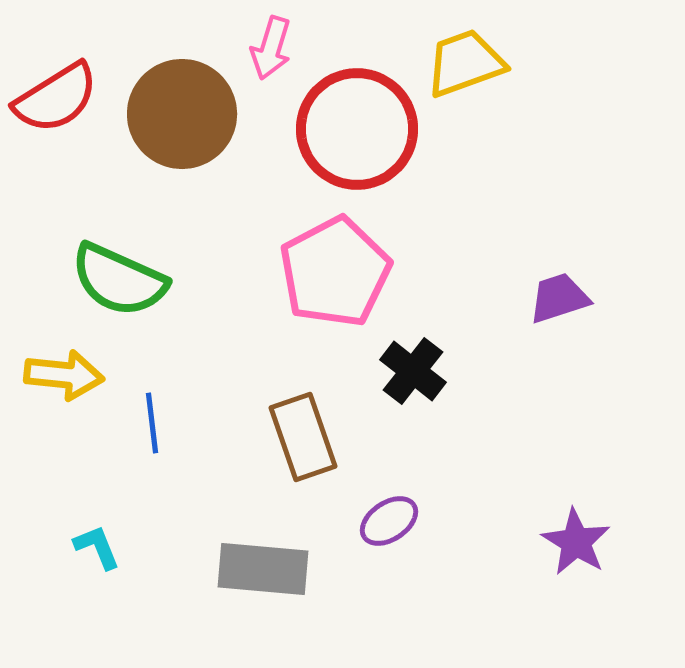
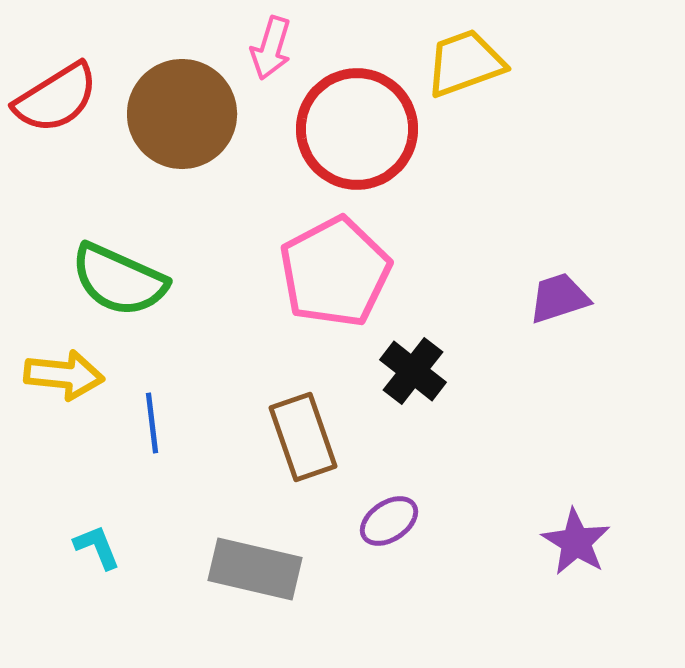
gray rectangle: moved 8 px left; rotated 8 degrees clockwise
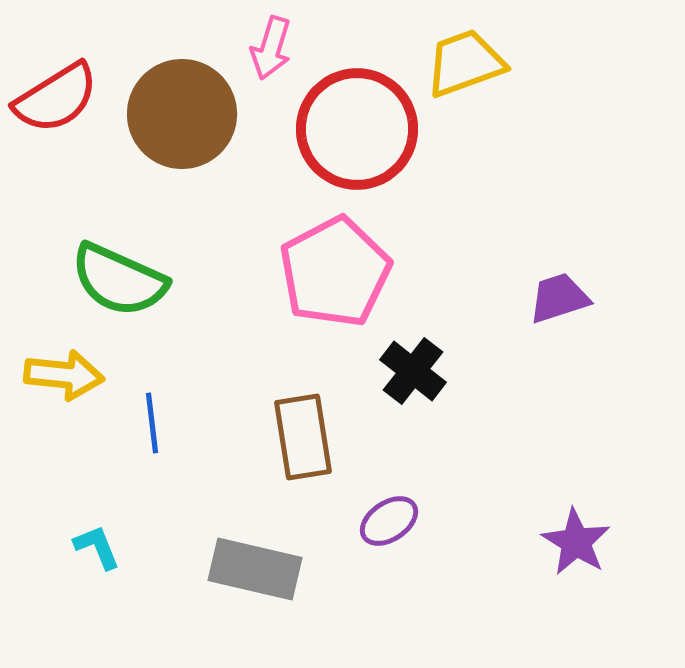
brown rectangle: rotated 10 degrees clockwise
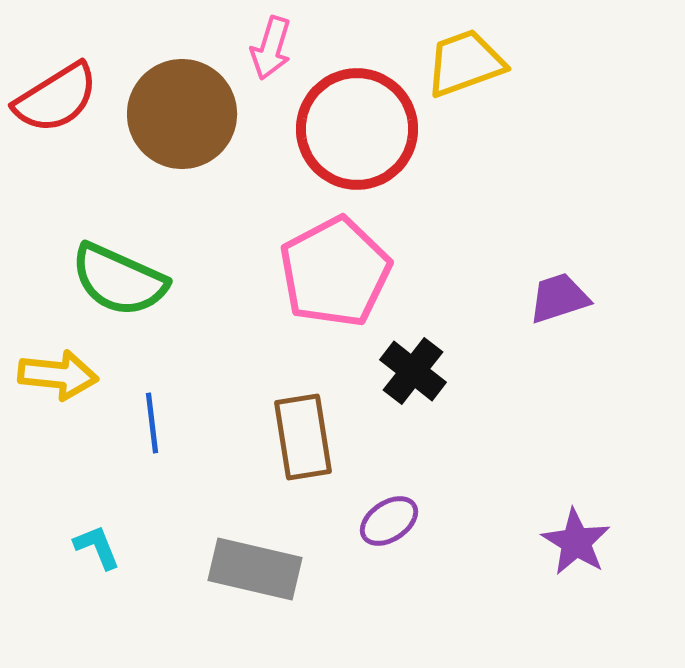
yellow arrow: moved 6 px left
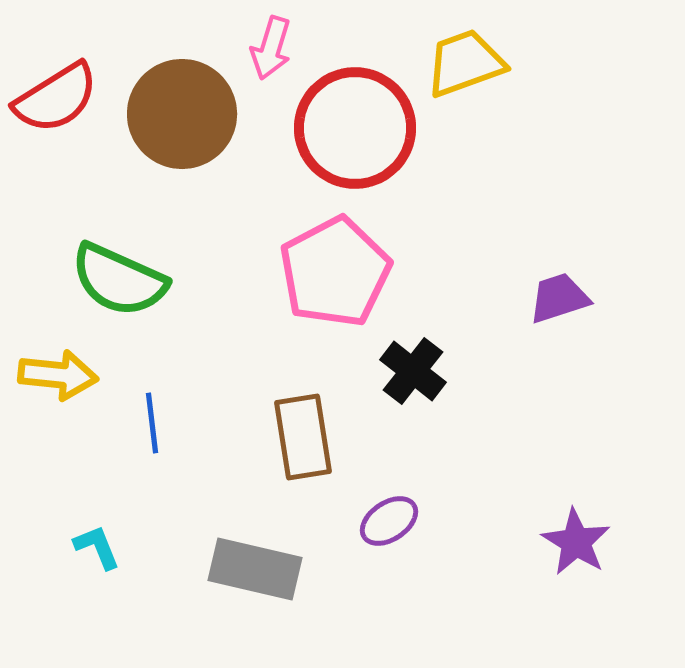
red circle: moved 2 px left, 1 px up
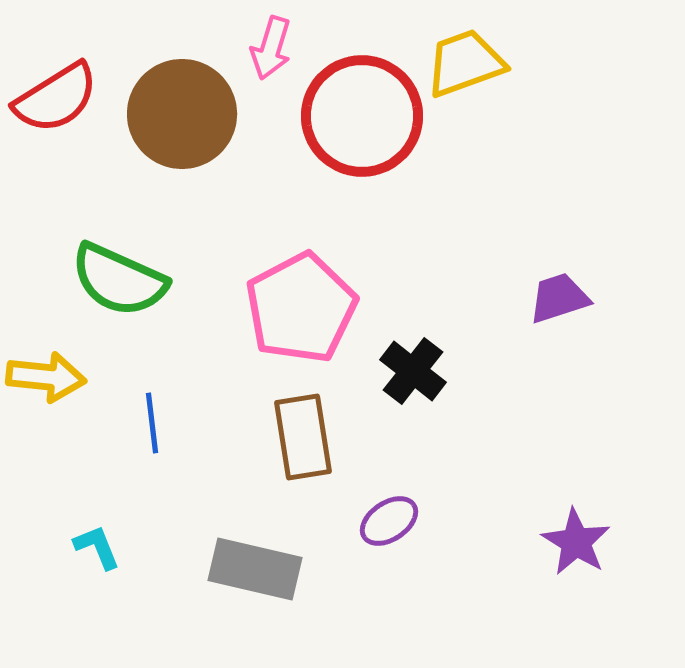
red circle: moved 7 px right, 12 px up
pink pentagon: moved 34 px left, 36 px down
yellow arrow: moved 12 px left, 2 px down
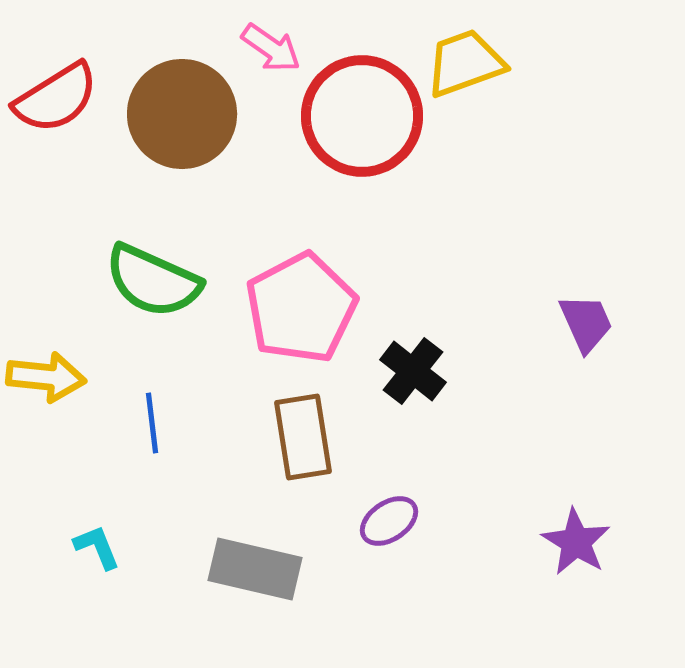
pink arrow: rotated 72 degrees counterclockwise
green semicircle: moved 34 px right, 1 px down
purple trapezoid: moved 27 px right, 25 px down; rotated 84 degrees clockwise
